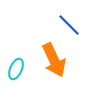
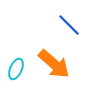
orange arrow: moved 4 px down; rotated 24 degrees counterclockwise
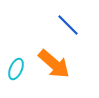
blue line: moved 1 px left
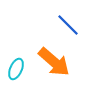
orange arrow: moved 2 px up
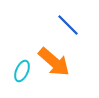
cyan ellipse: moved 6 px right, 2 px down
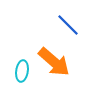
cyan ellipse: rotated 15 degrees counterclockwise
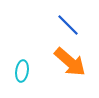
orange arrow: moved 16 px right
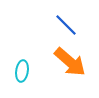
blue line: moved 2 px left
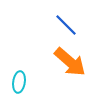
cyan ellipse: moved 3 px left, 11 px down
